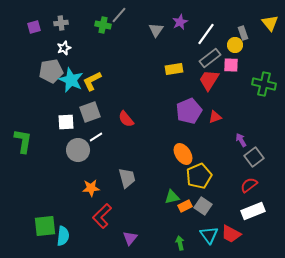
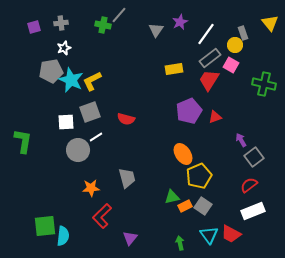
pink square at (231, 65): rotated 28 degrees clockwise
red semicircle at (126, 119): rotated 36 degrees counterclockwise
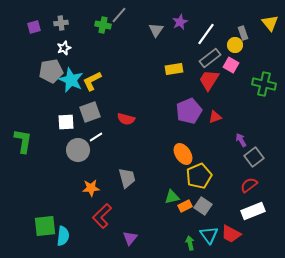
green arrow at (180, 243): moved 10 px right
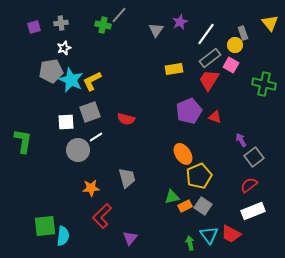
red triangle at (215, 117): rotated 40 degrees clockwise
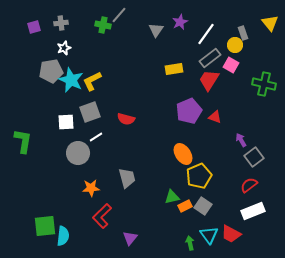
gray circle at (78, 150): moved 3 px down
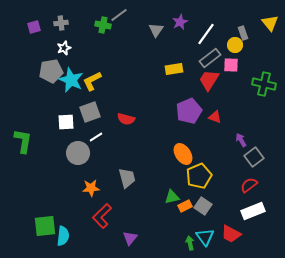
gray line at (119, 15): rotated 12 degrees clockwise
pink square at (231, 65): rotated 28 degrees counterclockwise
cyan triangle at (209, 235): moved 4 px left, 2 px down
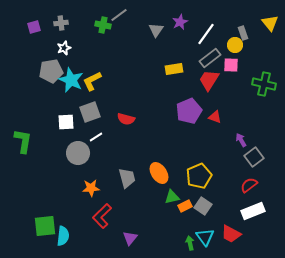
orange ellipse at (183, 154): moved 24 px left, 19 px down
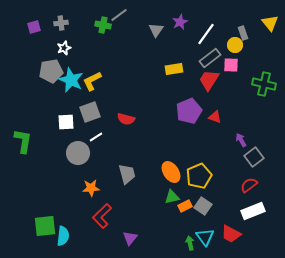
orange ellipse at (159, 173): moved 12 px right, 1 px up
gray trapezoid at (127, 178): moved 4 px up
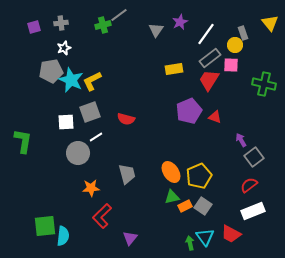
green cross at (103, 25): rotated 28 degrees counterclockwise
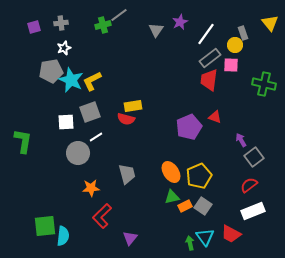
yellow rectangle at (174, 69): moved 41 px left, 37 px down
red trapezoid at (209, 80): rotated 25 degrees counterclockwise
purple pentagon at (189, 111): moved 16 px down
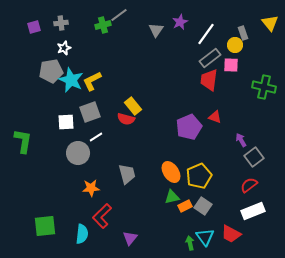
green cross at (264, 84): moved 3 px down
yellow rectangle at (133, 106): rotated 60 degrees clockwise
cyan semicircle at (63, 236): moved 19 px right, 2 px up
